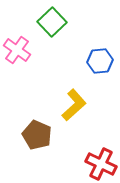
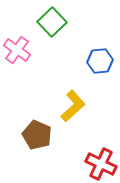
yellow L-shape: moved 1 px left, 1 px down
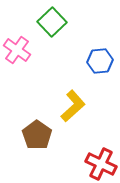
brown pentagon: rotated 12 degrees clockwise
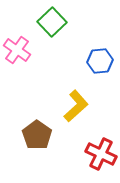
yellow L-shape: moved 3 px right
red cross: moved 10 px up
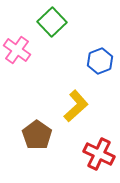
blue hexagon: rotated 15 degrees counterclockwise
red cross: moved 2 px left
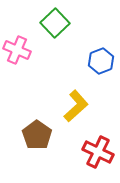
green square: moved 3 px right, 1 px down
pink cross: rotated 12 degrees counterclockwise
blue hexagon: moved 1 px right
red cross: moved 1 px left, 2 px up
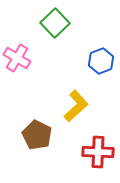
pink cross: moved 8 px down; rotated 8 degrees clockwise
brown pentagon: rotated 8 degrees counterclockwise
red cross: rotated 24 degrees counterclockwise
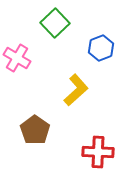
blue hexagon: moved 13 px up
yellow L-shape: moved 16 px up
brown pentagon: moved 2 px left, 5 px up; rotated 8 degrees clockwise
